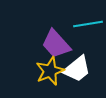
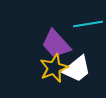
yellow star: moved 4 px right, 3 px up
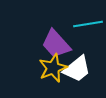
yellow star: moved 1 px left
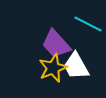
cyan line: rotated 36 degrees clockwise
white trapezoid: moved 1 px left, 3 px up; rotated 100 degrees clockwise
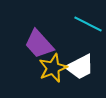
purple trapezoid: moved 17 px left
white trapezoid: moved 4 px right, 1 px down; rotated 88 degrees counterclockwise
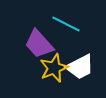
cyan line: moved 22 px left
yellow star: moved 1 px right
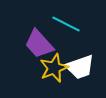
white trapezoid: rotated 8 degrees clockwise
